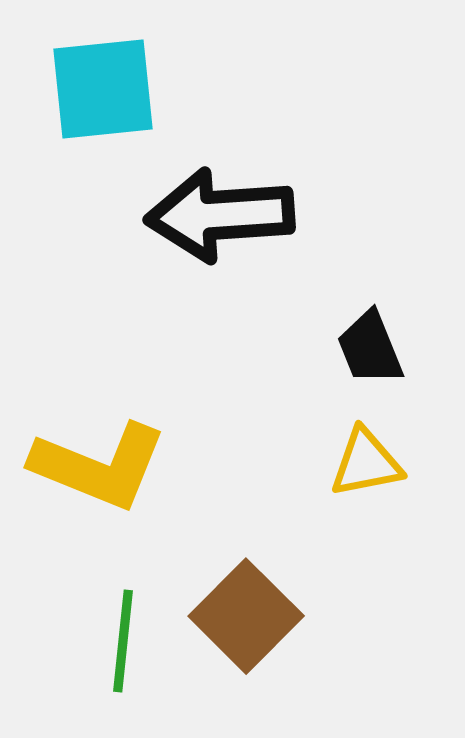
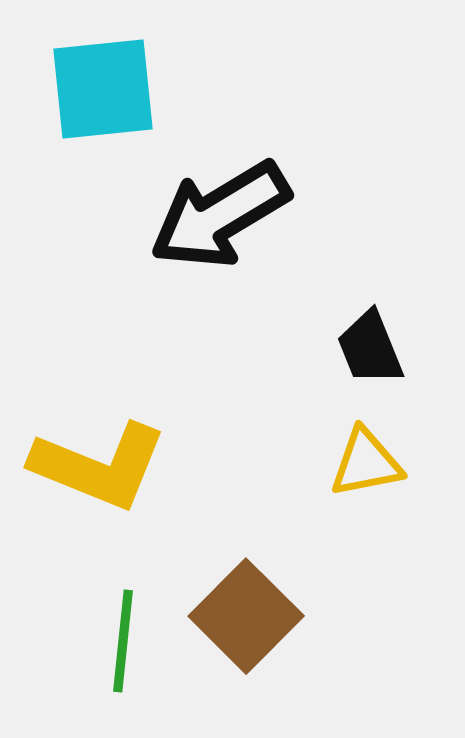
black arrow: rotated 27 degrees counterclockwise
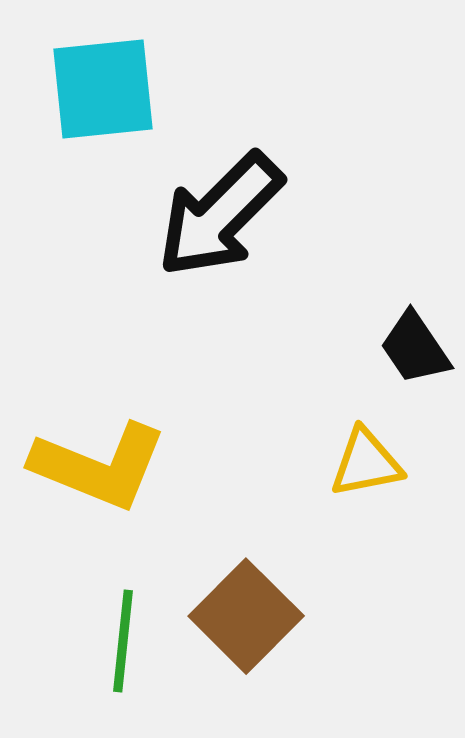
black arrow: rotated 14 degrees counterclockwise
black trapezoid: moved 45 px right; rotated 12 degrees counterclockwise
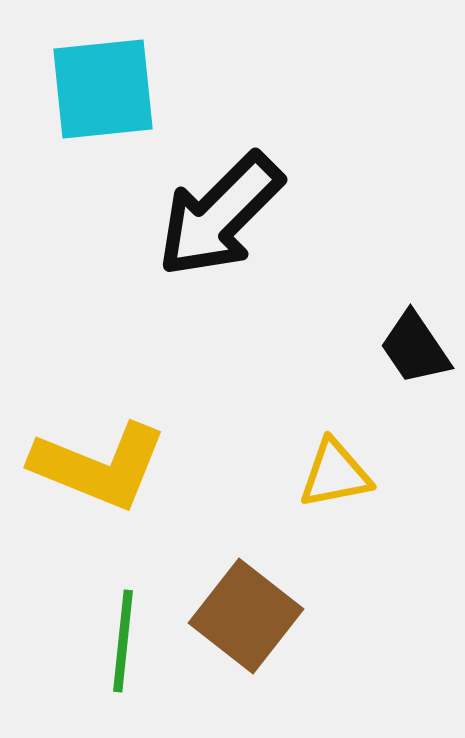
yellow triangle: moved 31 px left, 11 px down
brown square: rotated 7 degrees counterclockwise
